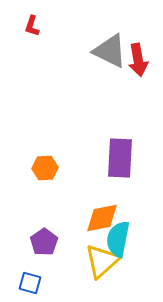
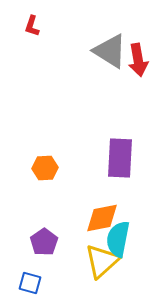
gray triangle: rotated 6 degrees clockwise
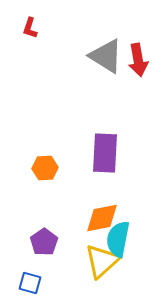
red L-shape: moved 2 px left, 2 px down
gray triangle: moved 4 px left, 5 px down
purple rectangle: moved 15 px left, 5 px up
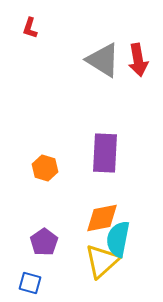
gray triangle: moved 3 px left, 4 px down
orange hexagon: rotated 20 degrees clockwise
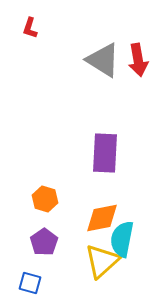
orange hexagon: moved 31 px down
cyan semicircle: moved 4 px right
